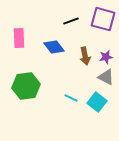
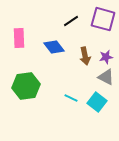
black line: rotated 14 degrees counterclockwise
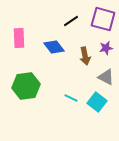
purple star: moved 9 px up
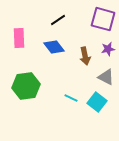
black line: moved 13 px left, 1 px up
purple star: moved 2 px right, 1 px down
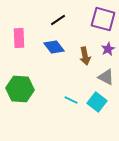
purple star: rotated 16 degrees counterclockwise
green hexagon: moved 6 px left, 3 px down; rotated 12 degrees clockwise
cyan line: moved 2 px down
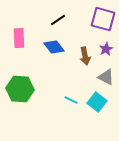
purple star: moved 2 px left
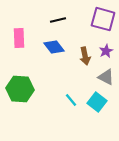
black line: rotated 21 degrees clockwise
purple star: moved 2 px down
cyan line: rotated 24 degrees clockwise
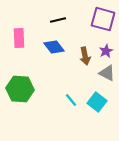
gray triangle: moved 1 px right, 4 px up
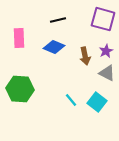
blue diamond: rotated 30 degrees counterclockwise
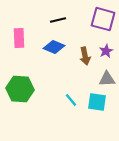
gray triangle: moved 6 px down; rotated 30 degrees counterclockwise
cyan square: rotated 30 degrees counterclockwise
